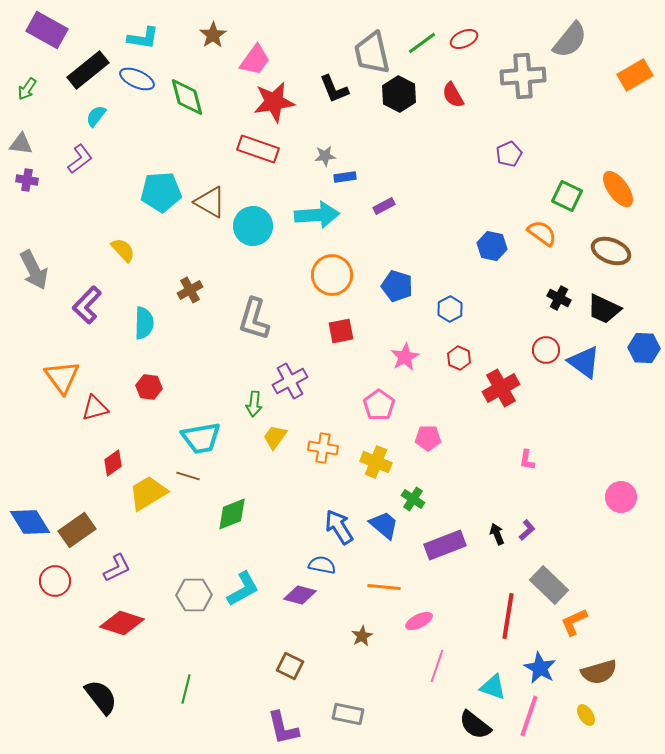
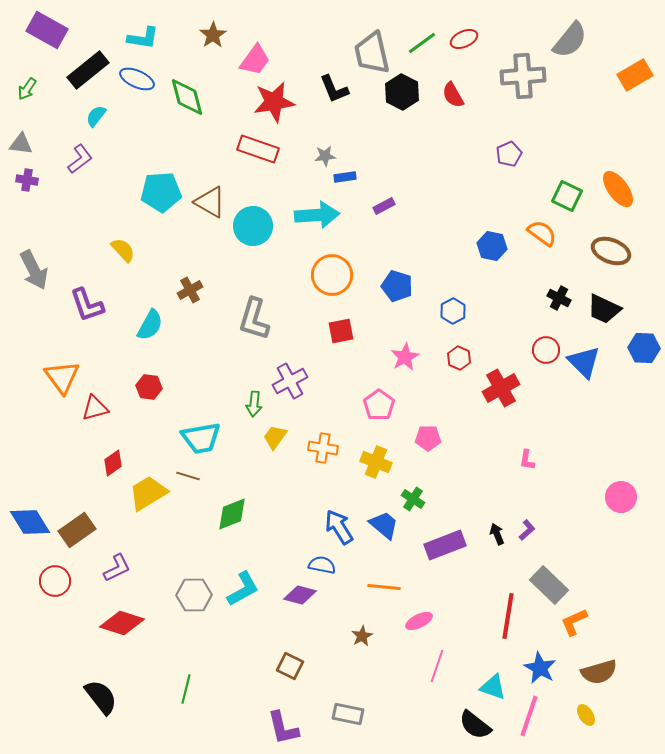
black hexagon at (399, 94): moved 3 px right, 2 px up
purple L-shape at (87, 305): rotated 63 degrees counterclockwise
blue hexagon at (450, 309): moved 3 px right, 2 px down
cyan semicircle at (144, 323): moved 6 px right, 2 px down; rotated 28 degrees clockwise
blue triangle at (584, 362): rotated 9 degrees clockwise
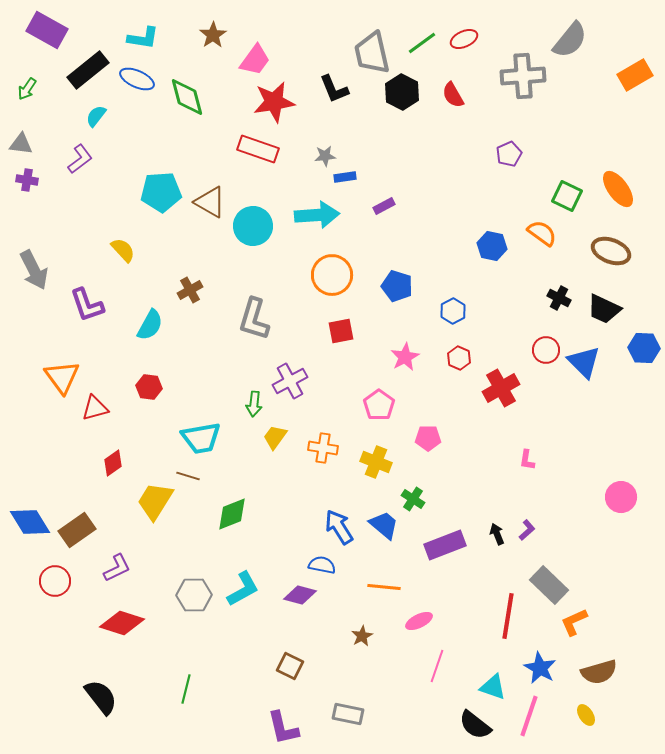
yellow trapezoid at (148, 493): moved 7 px right, 8 px down; rotated 27 degrees counterclockwise
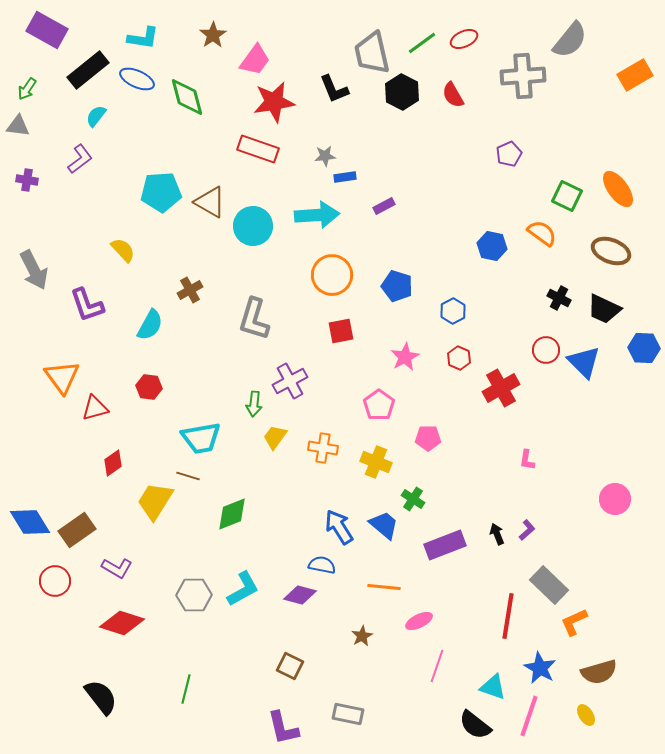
gray triangle at (21, 144): moved 3 px left, 18 px up
pink circle at (621, 497): moved 6 px left, 2 px down
purple L-shape at (117, 568): rotated 56 degrees clockwise
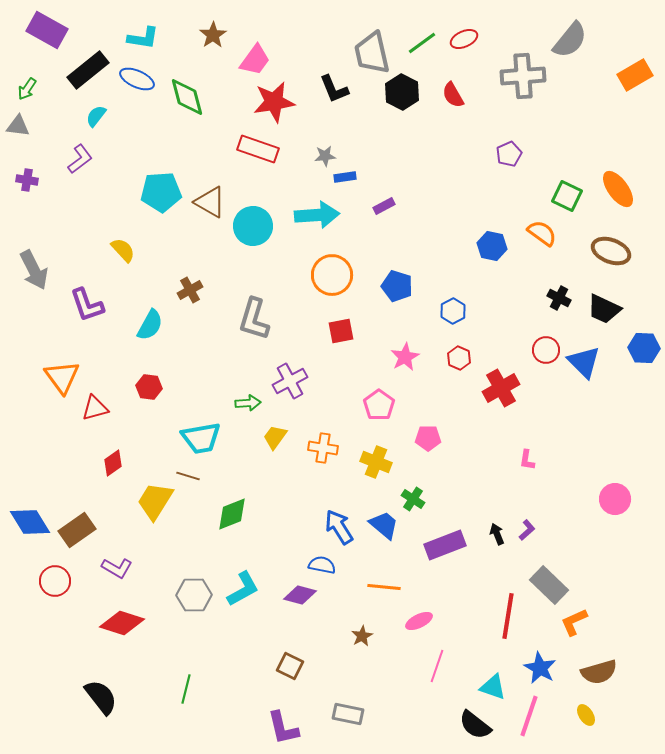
green arrow at (254, 404): moved 6 px left, 1 px up; rotated 100 degrees counterclockwise
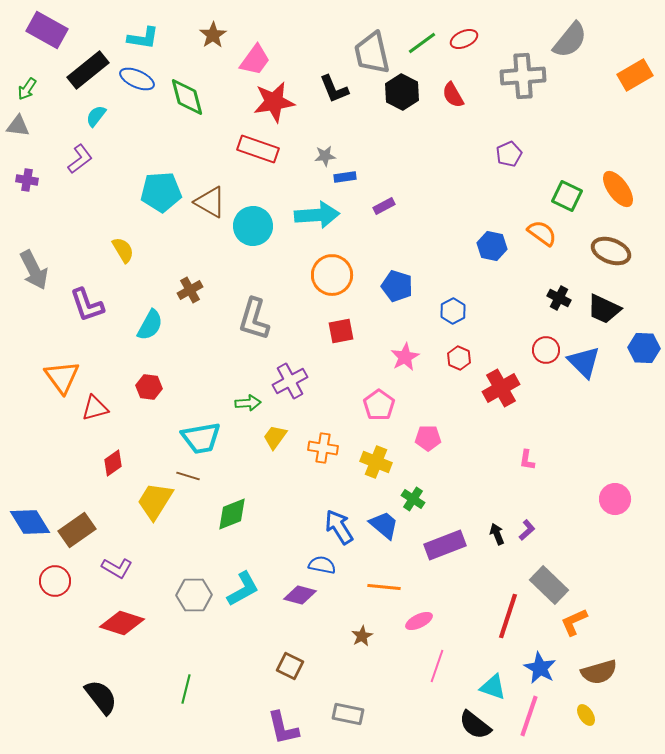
yellow semicircle at (123, 250): rotated 12 degrees clockwise
red line at (508, 616): rotated 9 degrees clockwise
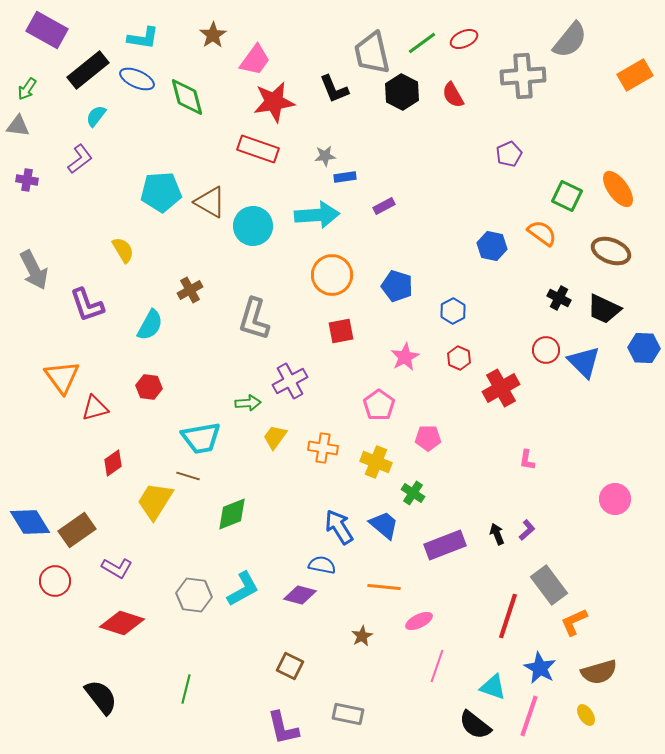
green cross at (413, 499): moved 6 px up
gray rectangle at (549, 585): rotated 9 degrees clockwise
gray hexagon at (194, 595): rotated 8 degrees clockwise
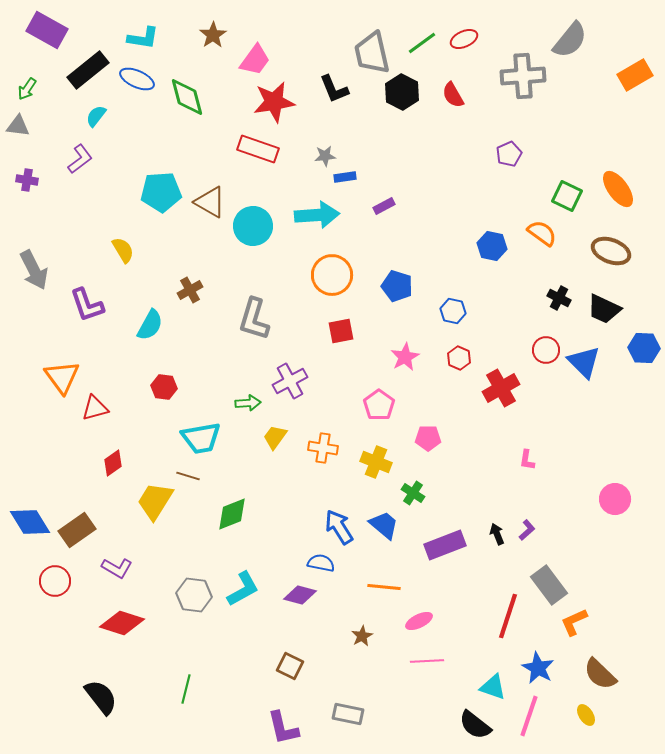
blue hexagon at (453, 311): rotated 20 degrees counterclockwise
red hexagon at (149, 387): moved 15 px right
blue semicircle at (322, 565): moved 1 px left, 2 px up
pink line at (437, 666): moved 10 px left, 5 px up; rotated 68 degrees clockwise
blue star at (540, 668): moved 2 px left
brown semicircle at (599, 672): moved 1 px right, 2 px down; rotated 60 degrees clockwise
